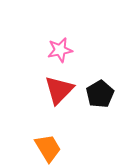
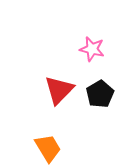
pink star: moved 32 px right, 1 px up; rotated 25 degrees clockwise
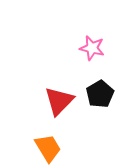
pink star: moved 1 px up
red triangle: moved 11 px down
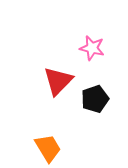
black pentagon: moved 5 px left, 5 px down; rotated 12 degrees clockwise
red triangle: moved 1 px left, 20 px up
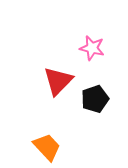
orange trapezoid: moved 1 px left, 1 px up; rotated 12 degrees counterclockwise
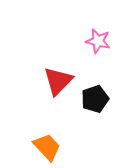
pink star: moved 6 px right, 7 px up
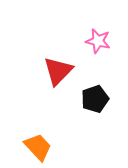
red triangle: moved 10 px up
orange trapezoid: moved 9 px left
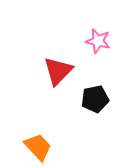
black pentagon: rotated 8 degrees clockwise
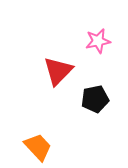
pink star: rotated 25 degrees counterclockwise
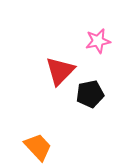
red triangle: moved 2 px right
black pentagon: moved 5 px left, 5 px up
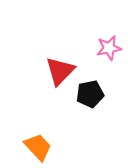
pink star: moved 11 px right, 7 px down
